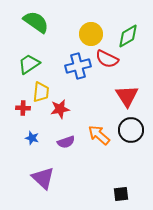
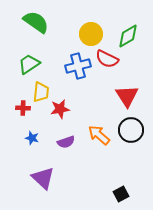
black square: rotated 21 degrees counterclockwise
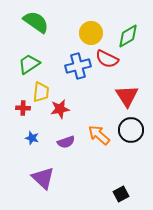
yellow circle: moved 1 px up
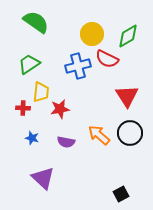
yellow circle: moved 1 px right, 1 px down
black circle: moved 1 px left, 3 px down
purple semicircle: rotated 30 degrees clockwise
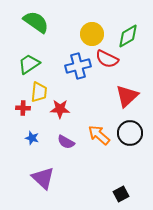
yellow trapezoid: moved 2 px left
red triangle: rotated 20 degrees clockwise
red star: rotated 12 degrees clockwise
purple semicircle: rotated 18 degrees clockwise
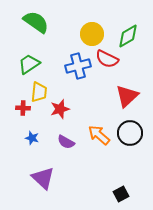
red star: rotated 18 degrees counterclockwise
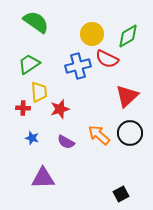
yellow trapezoid: rotated 10 degrees counterclockwise
purple triangle: rotated 45 degrees counterclockwise
